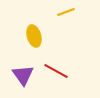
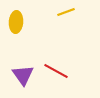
yellow ellipse: moved 18 px left, 14 px up; rotated 20 degrees clockwise
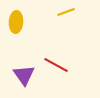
red line: moved 6 px up
purple triangle: moved 1 px right
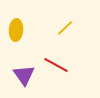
yellow line: moved 1 px left, 16 px down; rotated 24 degrees counterclockwise
yellow ellipse: moved 8 px down
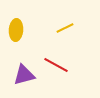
yellow line: rotated 18 degrees clockwise
purple triangle: rotated 50 degrees clockwise
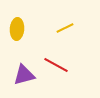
yellow ellipse: moved 1 px right, 1 px up
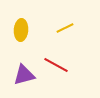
yellow ellipse: moved 4 px right, 1 px down
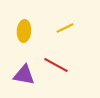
yellow ellipse: moved 3 px right, 1 px down
purple triangle: rotated 25 degrees clockwise
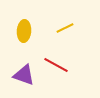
purple triangle: rotated 10 degrees clockwise
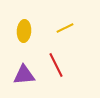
red line: rotated 35 degrees clockwise
purple triangle: rotated 25 degrees counterclockwise
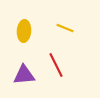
yellow line: rotated 48 degrees clockwise
